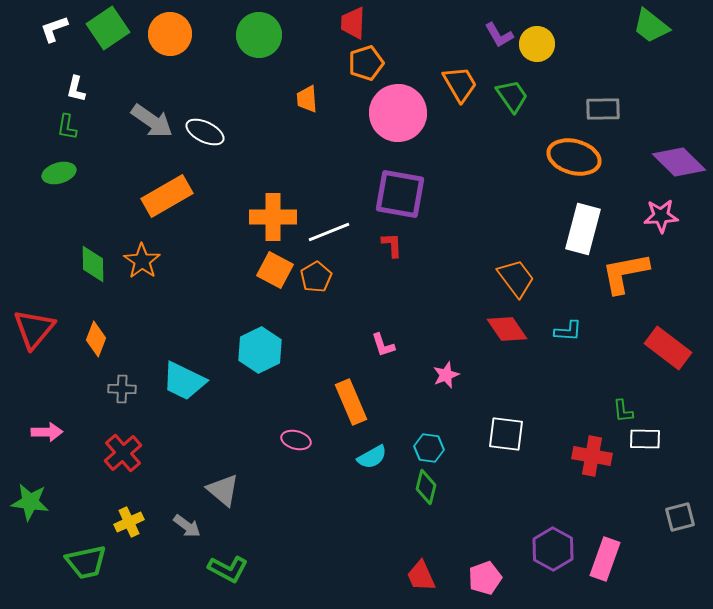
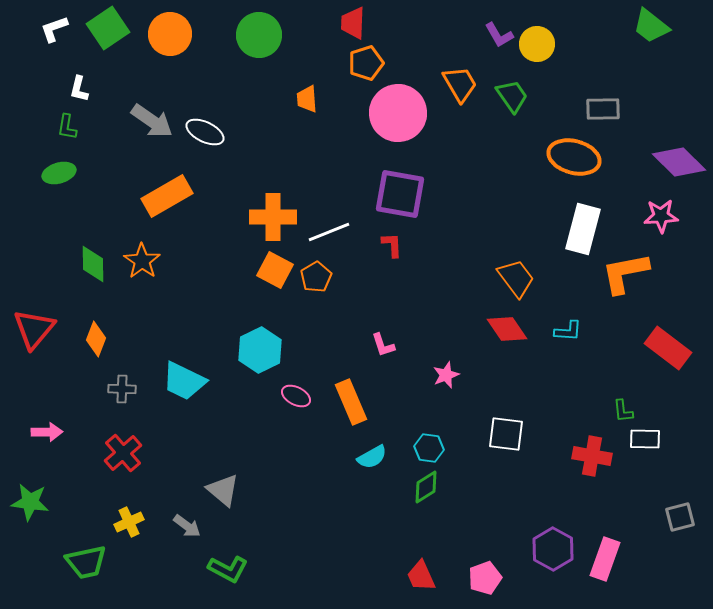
white L-shape at (76, 89): moved 3 px right
pink ellipse at (296, 440): moved 44 px up; rotated 12 degrees clockwise
green diamond at (426, 487): rotated 44 degrees clockwise
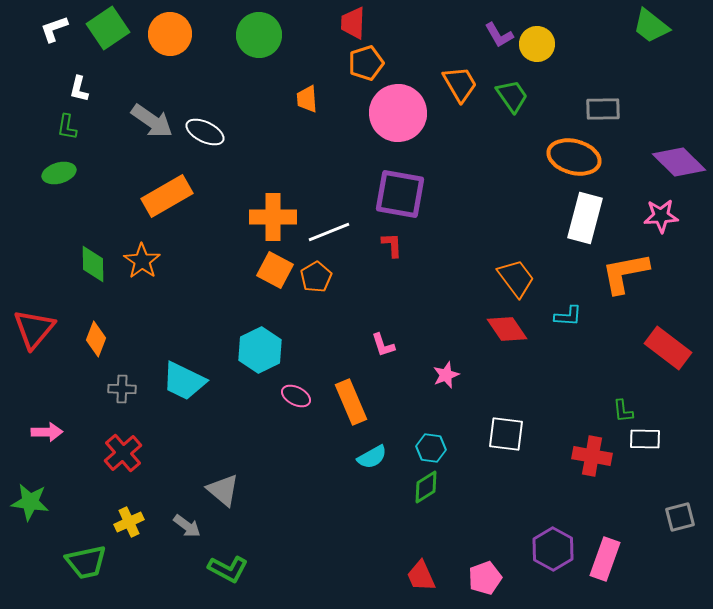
white rectangle at (583, 229): moved 2 px right, 11 px up
cyan L-shape at (568, 331): moved 15 px up
cyan hexagon at (429, 448): moved 2 px right
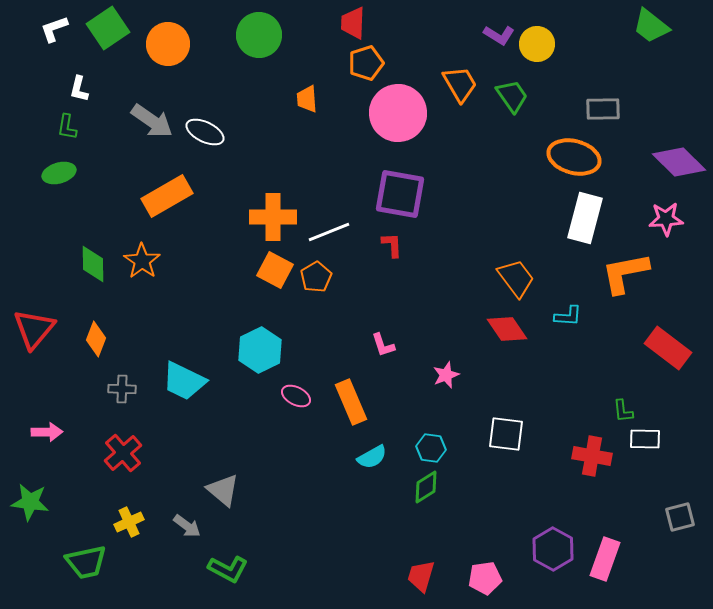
orange circle at (170, 34): moved 2 px left, 10 px down
purple L-shape at (499, 35): rotated 28 degrees counterclockwise
pink star at (661, 216): moved 5 px right, 3 px down
red trapezoid at (421, 576): rotated 40 degrees clockwise
pink pentagon at (485, 578): rotated 12 degrees clockwise
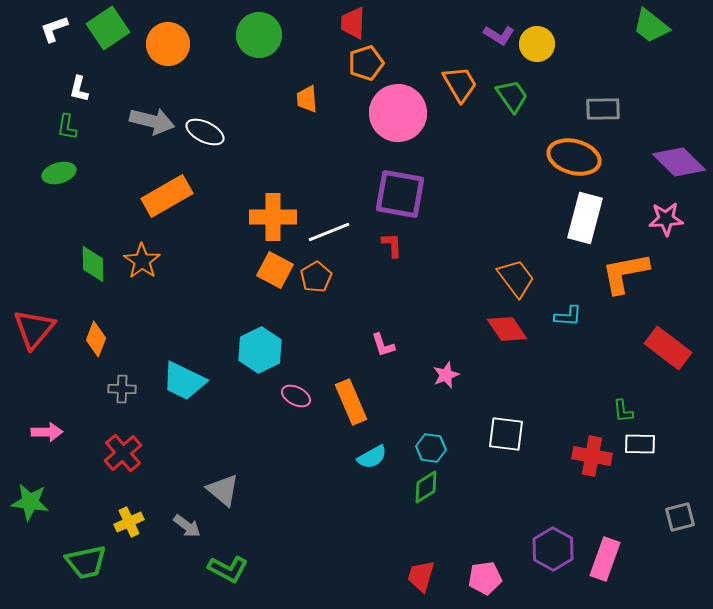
gray arrow at (152, 121): rotated 21 degrees counterclockwise
white rectangle at (645, 439): moved 5 px left, 5 px down
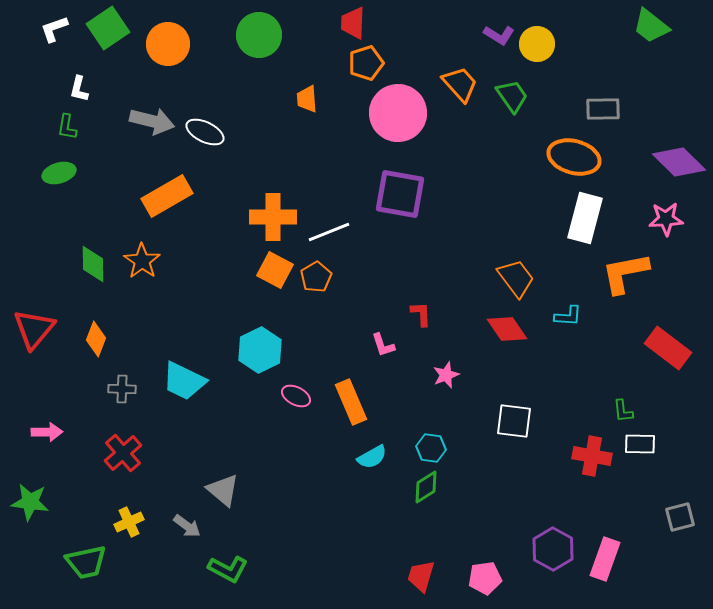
orange trapezoid at (460, 84): rotated 12 degrees counterclockwise
red L-shape at (392, 245): moved 29 px right, 69 px down
white square at (506, 434): moved 8 px right, 13 px up
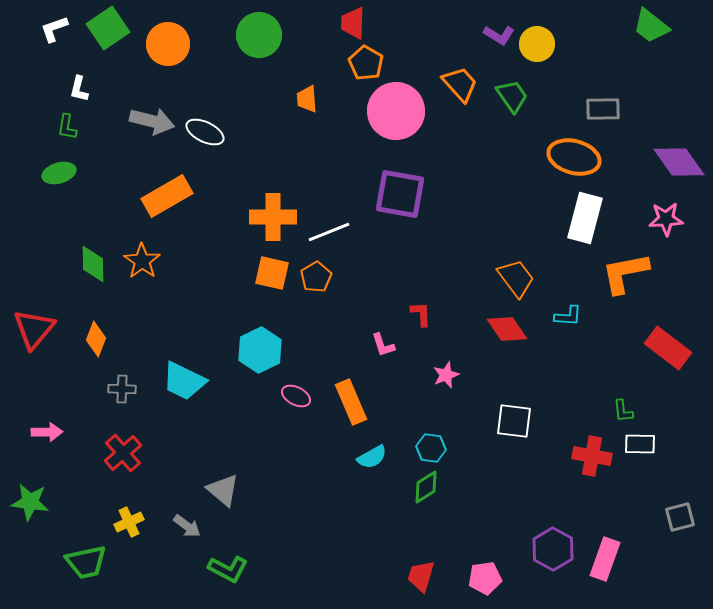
orange pentagon at (366, 63): rotated 24 degrees counterclockwise
pink circle at (398, 113): moved 2 px left, 2 px up
purple diamond at (679, 162): rotated 10 degrees clockwise
orange square at (275, 270): moved 3 px left, 3 px down; rotated 15 degrees counterclockwise
